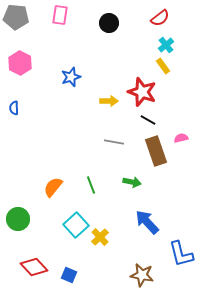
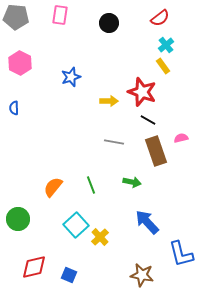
red diamond: rotated 60 degrees counterclockwise
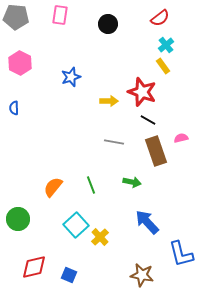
black circle: moved 1 px left, 1 px down
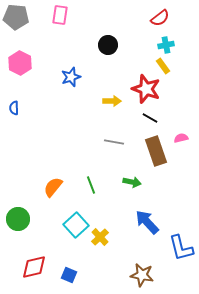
black circle: moved 21 px down
cyan cross: rotated 28 degrees clockwise
red star: moved 4 px right, 3 px up
yellow arrow: moved 3 px right
black line: moved 2 px right, 2 px up
blue L-shape: moved 6 px up
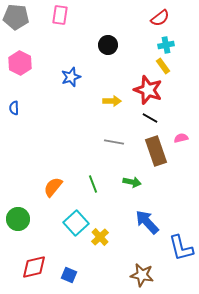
red star: moved 2 px right, 1 px down
green line: moved 2 px right, 1 px up
cyan square: moved 2 px up
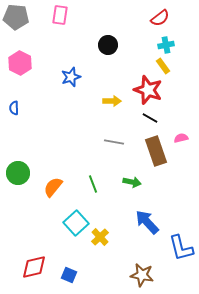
green circle: moved 46 px up
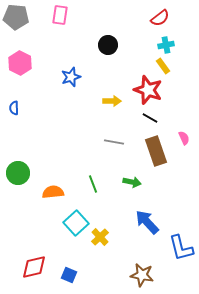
pink semicircle: moved 3 px right; rotated 80 degrees clockwise
orange semicircle: moved 5 px down; rotated 45 degrees clockwise
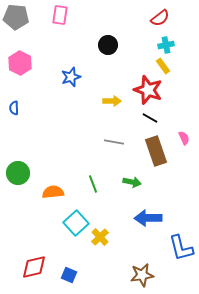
blue arrow: moved 1 px right, 4 px up; rotated 48 degrees counterclockwise
brown star: rotated 20 degrees counterclockwise
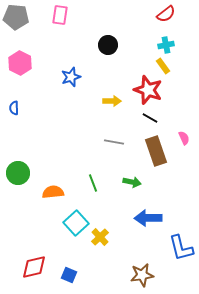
red semicircle: moved 6 px right, 4 px up
green line: moved 1 px up
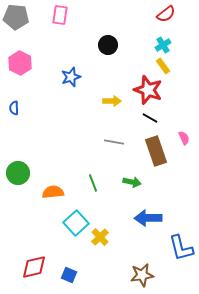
cyan cross: moved 3 px left; rotated 21 degrees counterclockwise
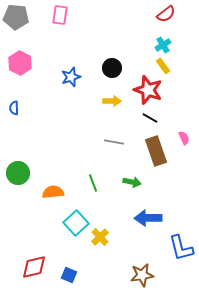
black circle: moved 4 px right, 23 px down
